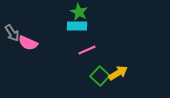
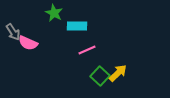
green star: moved 25 px left, 1 px down
gray arrow: moved 1 px right, 1 px up
yellow arrow: rotated 12 degrees counterclockwise
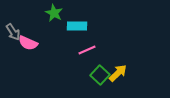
green square: moved 1 px up
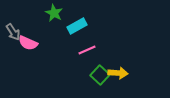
cyan rectangle: rotated 30 degrees counterclockwise
yellow arrow: rotated 48 degrees clockwise
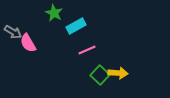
cyan rectangle: moved 1 px left
gray arrow: rotated 24 degrees counterclockwise
pink semicircle: rotated 36 degrees clockwise
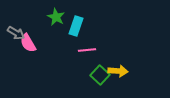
green star: moved 2 px right, 4 px down
cyan rectangle: rotated 42 degrees counterclockwise
gray arrow: moved 3 px right, 1 px down
pink line: rotated 18 degrees clockwise
yellow arrow: moved 2 px up
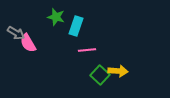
green star: rotated 12 degrees counterclockwise
